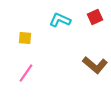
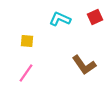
cyan L-shape: moved 1 px up
yellow square: moved 2 px right, 3 px down
brown L-shape: moved 11 px left; rotated 15 degrees clockwise
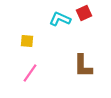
red square: moved 11 px left, 4 px up
brown L-shape: moved 1 px left, 1 px down; rotated 35 degrees clockwise
pink line: moved 4 px right
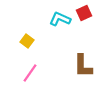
yellow square: rotated 32 degrees clockwise
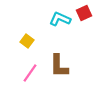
brown L-shape: moved 24 px left
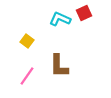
pink line: moved 3 px left, 3 px down
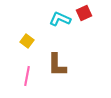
brown L-shape: moved 2 px left, 1 px up
pink line: rotated 24 degrees counterclockwise
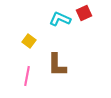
yellow square: moved 2 px right
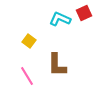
pink line: rotated 42 degrees counterclockwise
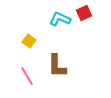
brown L-shape: moved 1 px down
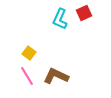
cyan L-shape: rotated 90 degrees counterclockwise
yellow square: moved 12 px down
brown L-shape: moved 1 px left, 10 px down; rotated 115 degrees clockwise
